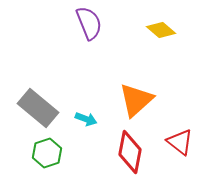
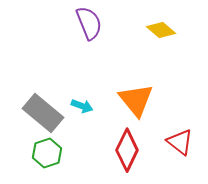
orange triangle: rotated 27 degrees counterclockwise
gray rectangle: moved 5 px right, 5 px down
cyan arrow: moved 4 px left, 13 px up
red diamond: moved 3 px left, 2 px up; rotated 15 degrees clockwise
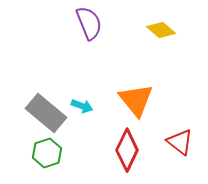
gray rectangle: moved 3 px right
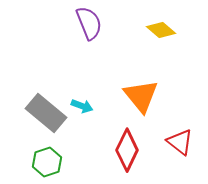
orange triangle: moved 5 px right, 4 px up
green hexagon: moved 9 px down
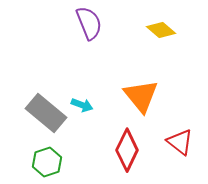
cyan arrow: moved 1 px up
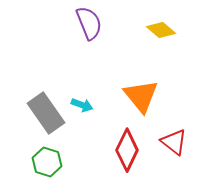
gray rectangle: rotated 15 degrees clockwise
red triangle: moved 6 px left
green hexagon: rotated 24 degrees counterclockwise
